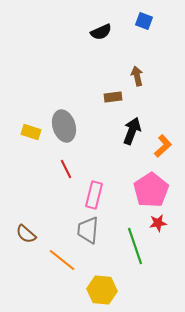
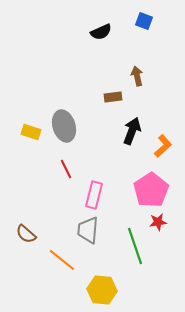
red star: moved 1 px up
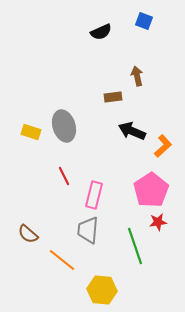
black arrow: rotated 88 degrees counterclockwise
red line: moved 2 px left, 7 px down
brown semicircle: moved 2 px right
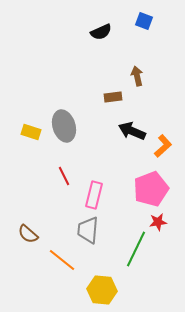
pink pentagon: moved 1 px up; rotated 12 degrees clockwise
green line: moved 1 px right, 3 px down; rotated 45 degrees clockwise
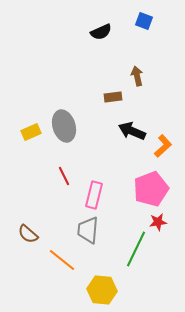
yellow rectangle: rotated 42 degrees counterclockwise
